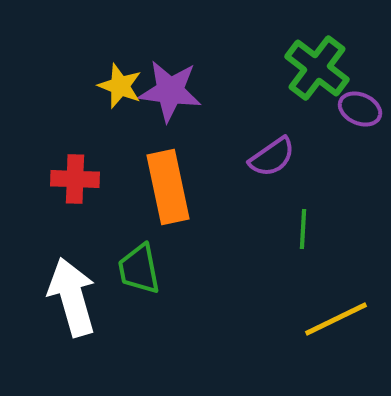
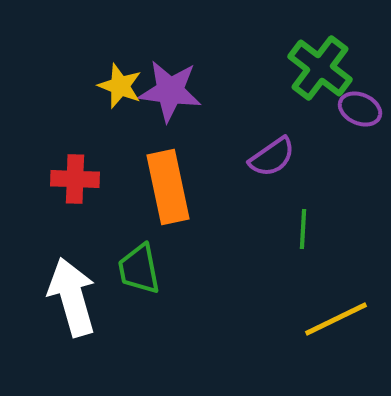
green cross: moved 3 px right
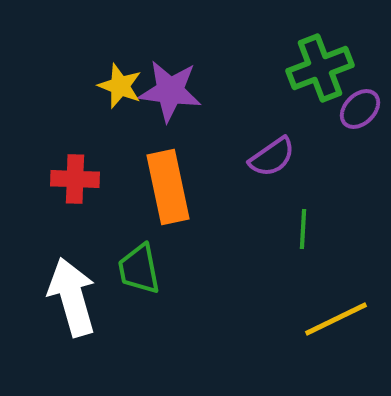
green cross: rotated 32 degrees clockwise
purple ellipse: rotated 69 degrees counterclockwise
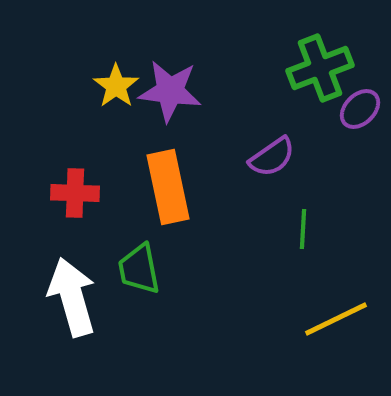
yellow star: moved 4 px left; rotated 15 degrees clockwise
red cross: moved 14 px down
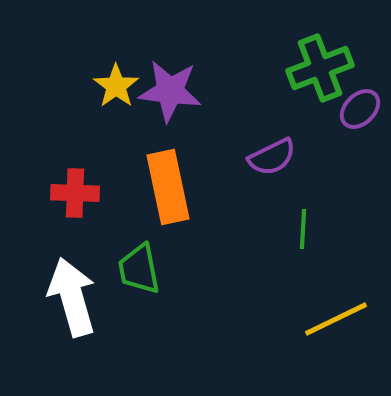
purple semicircle: rotated 9 degrees clockwise
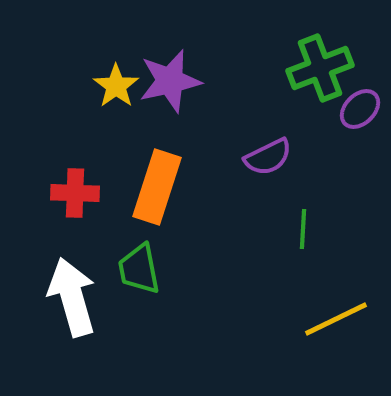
purple star: moved 10 px up; rotated 20 degrees counterclockwise
purple semicircle: moved 4 px left
orange rectangle: moved 11 px left; rotated 30 degrees clockwise
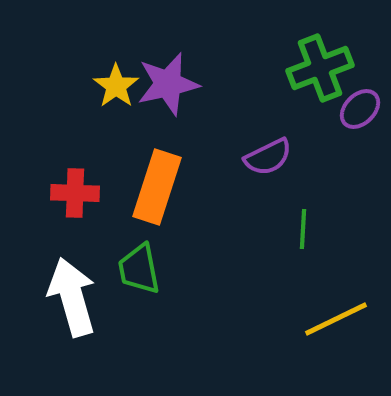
purple star: moved 2 px left, 3 px down
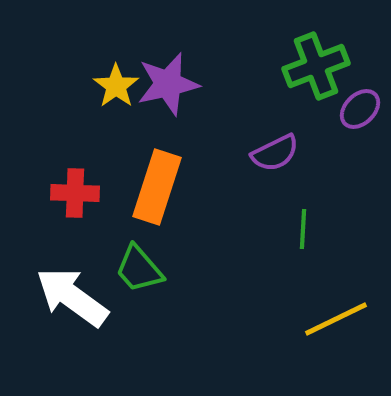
green cross: moved 4 px left, 2 px up
purple semicircle: moved 7 px right, 4 px up
green trapezoid: rotated 30 degrees counterclockwise
white arrow: rotated 38 degrees counterclockwise
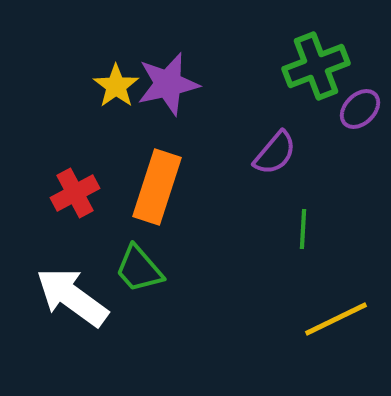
purple semicircle: rotated 24 degrees counterclockwise
red cross: rotated 30 degrees counterclockwise
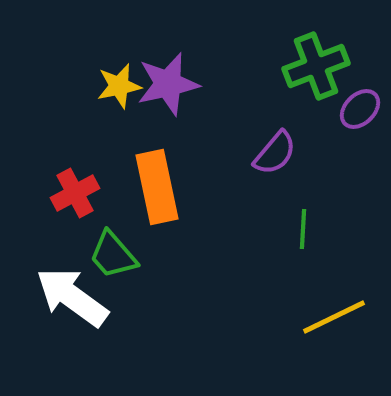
yellow star: moved 3 px right; rotated 24 degrees clockwise
orange rectangle: rotated 30 degrees counterclockwise
green trapezoid: moved 26 px left, 14 px up
yellow line: moved 2 px left, 2 px up
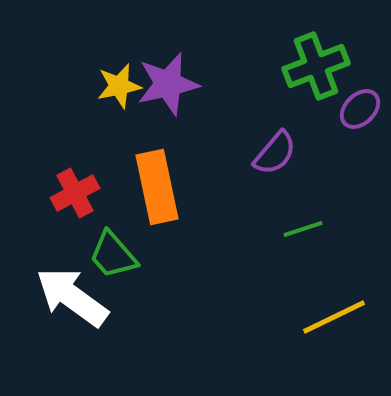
green line: rotated 69 degrees clockwise
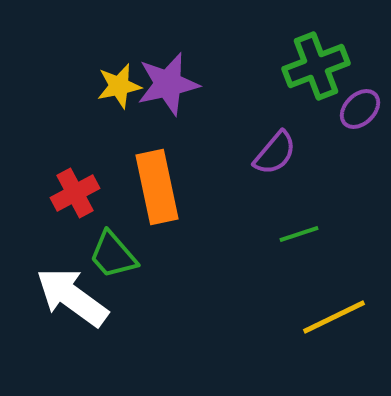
green line: moved 4 px left, 5 px down
